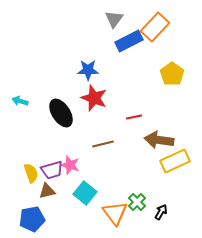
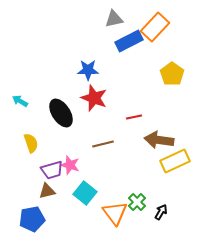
gray triangle: rotated 42 degrees clockwise
cyan arrow: rotated 14 degrees clockwise
yellow semicircle: moved 30 px up
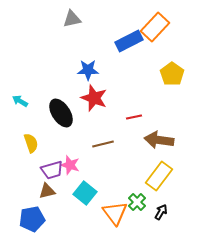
gray triangle: moved 42 px left
yellow rectangle: moved 16 px left, 15 px down; rotated 28 degrees counterclockwise
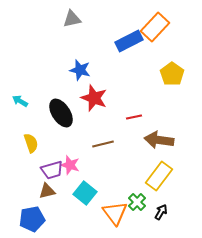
blue star: moved 8 px left; rotated 15 degrees clockwise
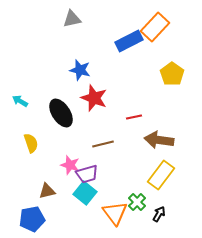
purple trapezoid: moved 35 px right, 4 px down
yellow rectangle: moved 2 px right, 1 px up
black arrow: moved 2 px left, 2 px down
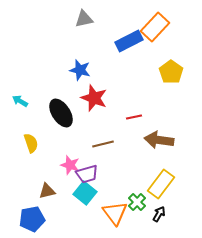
gray triangle: moved 12 px right
yellow pentagon: moved 1 px left, 2 px up
yellow rectangle: moved 9 px down
